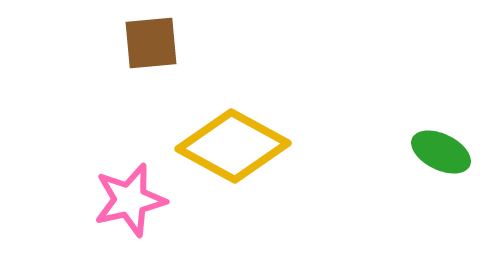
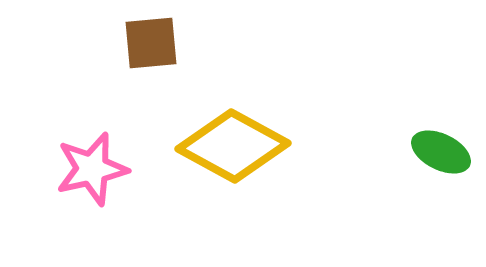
pink star: moved 38 px left, 31 px up
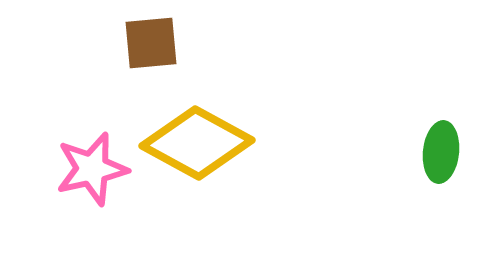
yellow diamond: moved 36 px left, 3 px up
green ellipse: rotated 70 degrees clockwise
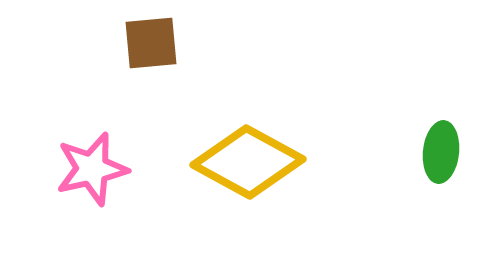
yellow diamond: moved 51 px right, 19 px down
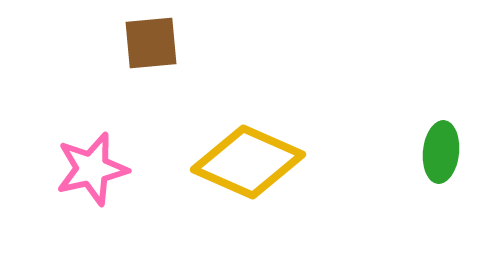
yellow diamond: rotated 5 degrees counterclockwise
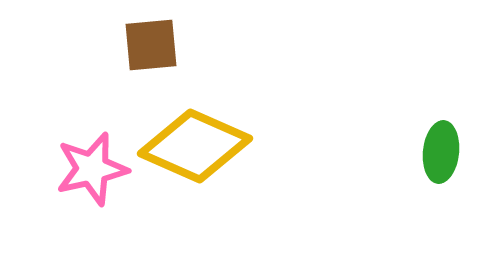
brown square: moved 2 px down
yellow diamond: moved 53 px left, 16 px up
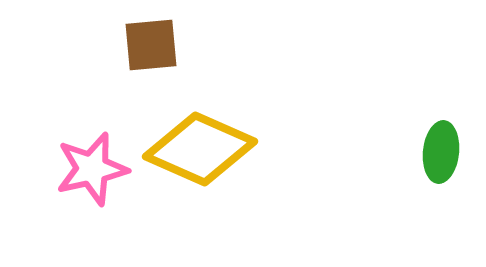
yellow diamond: moved 5 px right, 3 px down
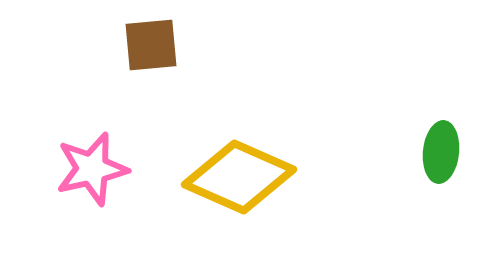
yellow diamond: moved 39 px right, 28 px down
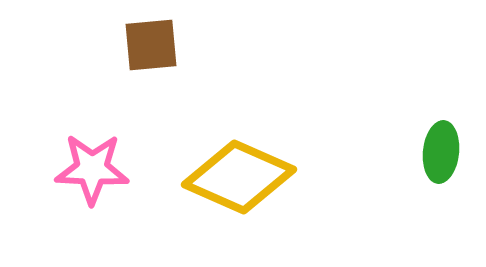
pink star: rotated 16 degrees clockwise
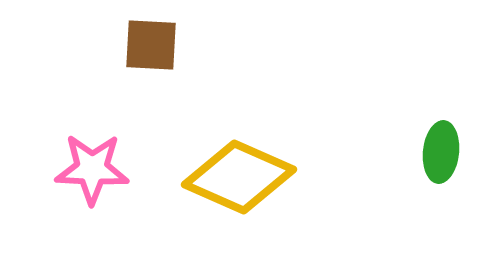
brown square: rotated 8 degrees clockwise
